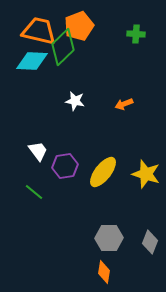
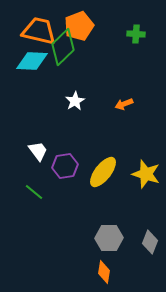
white star: rotated 30 degrees clockwise
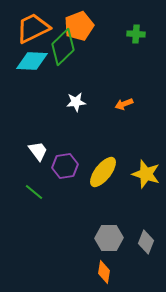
orange trapezoid: moved 6 px left, 3 px up; rotated 39 degrees counterclockwise
white star: moved 1 px right, 1 px down; rotated 24 degrees clockwise
gray diamond: moved 4 px left
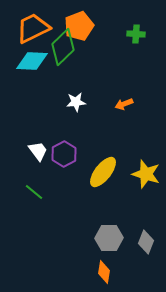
purple hexagon: moved 1 px left, 12 px up; rotated 20 degrees counterclockwise
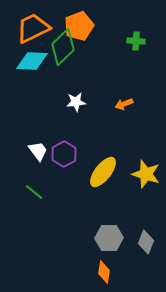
green cross: moved 7 px down
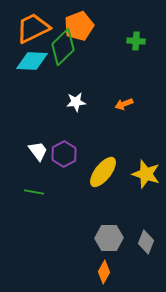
green line: rotated 30 degrees counterclockwise
orange diamond: rotated 20 degrees clockwise
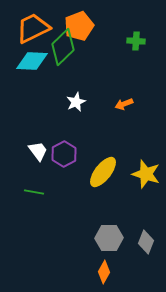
white star: rotated 18 degrees counterclockwise
